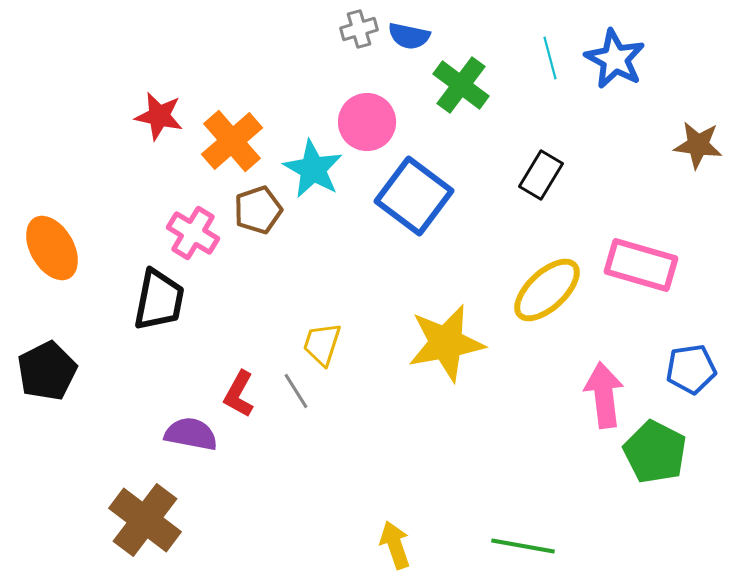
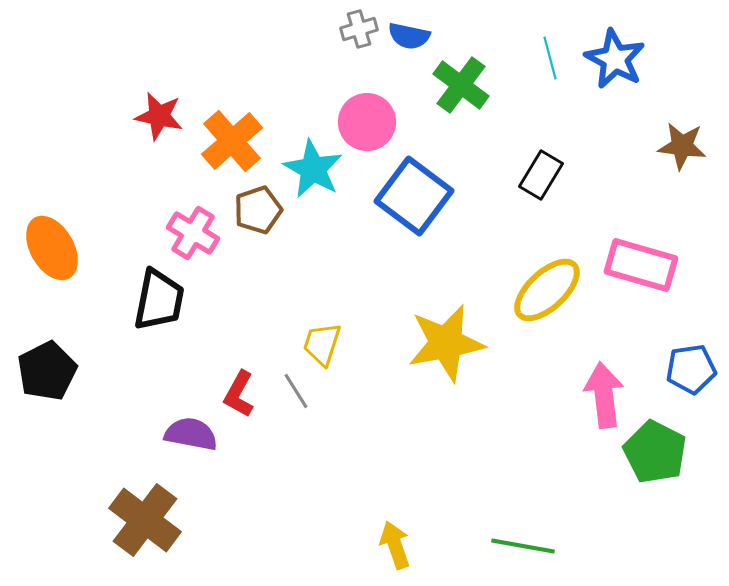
brown star: moved 16 px left, 1 px down
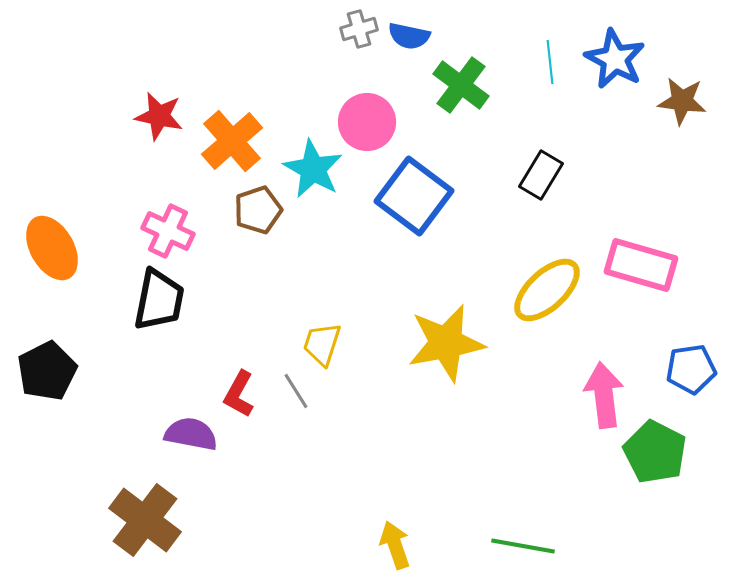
cyan line: moved 4 px down; rotated 9 degrees clockwise
brown star: moved 45 px up
pink cross: moved 25 px left, 2 px up; rotated 6 degrees counterclockwise
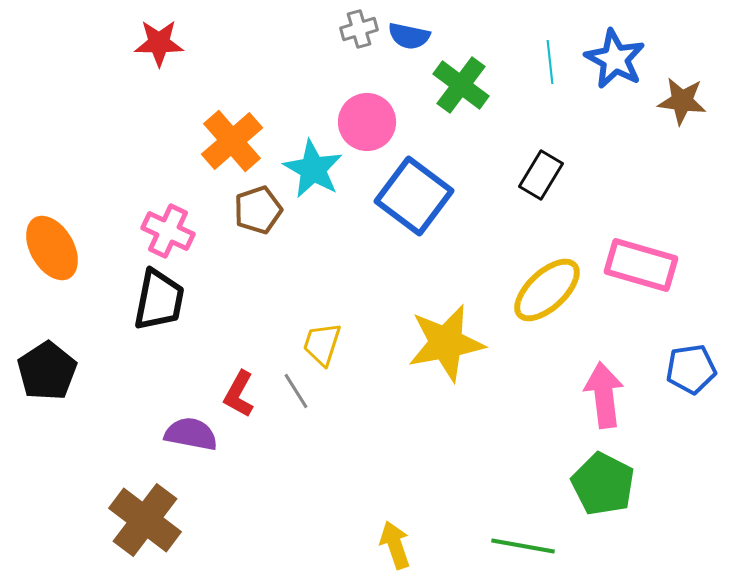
red star: moved 73 px up; rotated 12 degrees counterclockwise
black pentagon: rotated 6 degrees counterclockwise
green pentagon: moved 52 px left, 32 px down
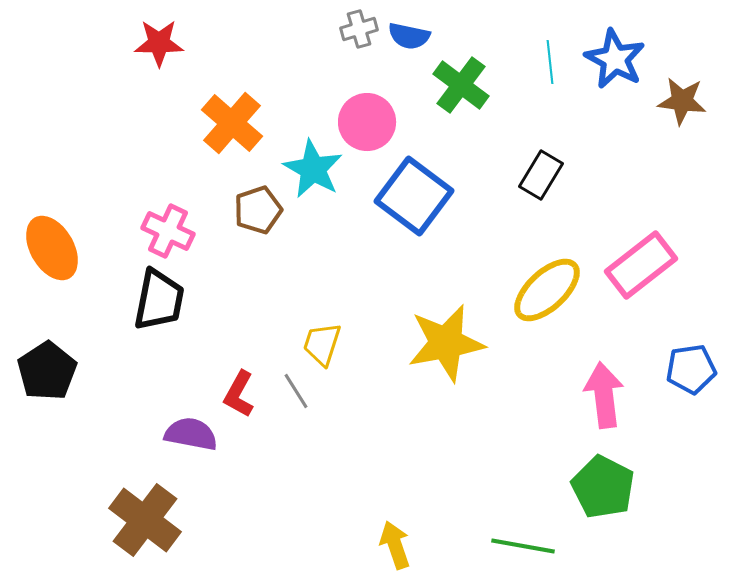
orange cross: moved 18 px up; rotated 8 degrees counterclockwise
pink rectangle: rotated 54 degrees counterclockwise
green pentagon: moved 3 px down
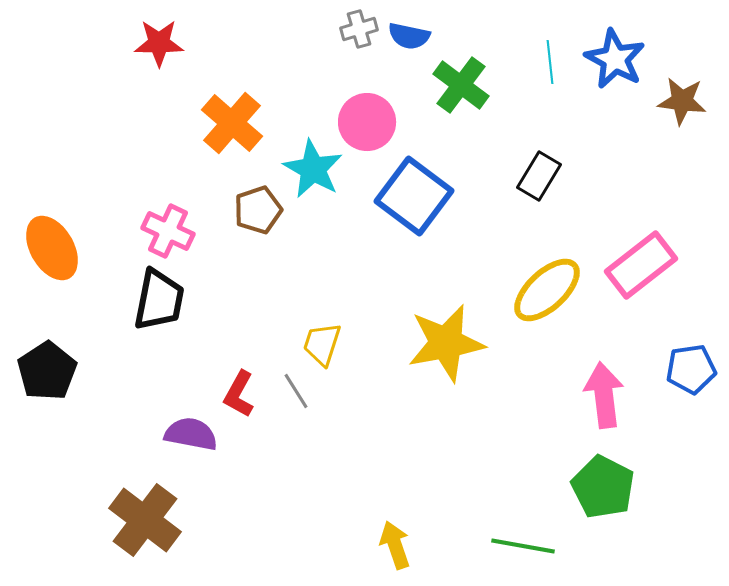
black rectangle: moved 2 px left, 1 px down
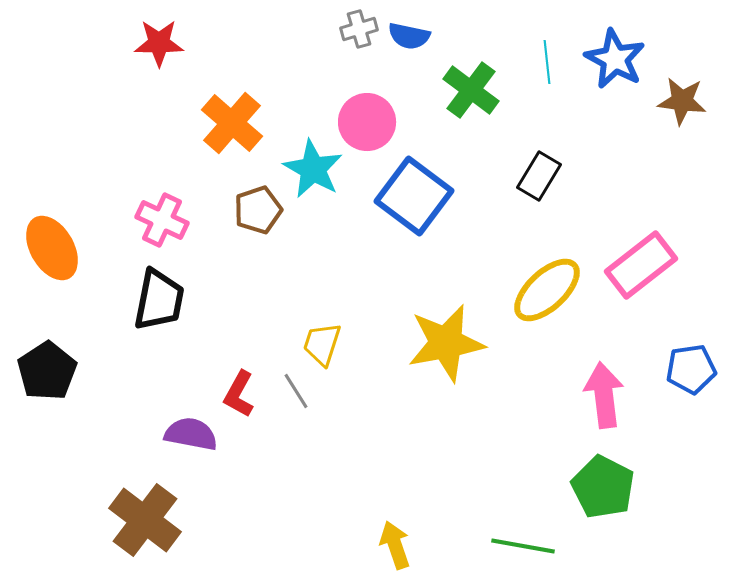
cyan line: moved 3 px left
green cross: moved 10 px right, 5 px down
pink cross: moved 6 px left, 11 px up
